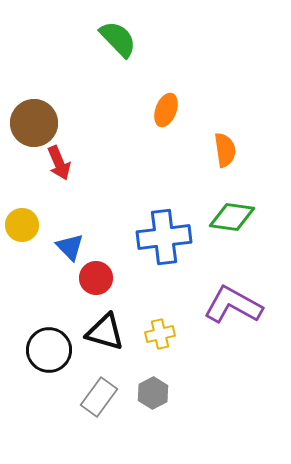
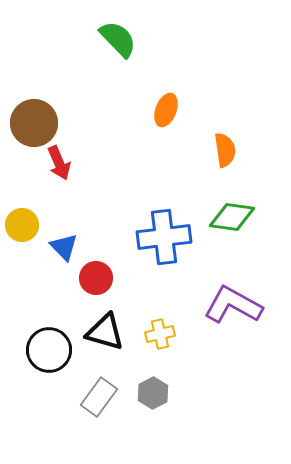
blue triangle: moved 6 px left
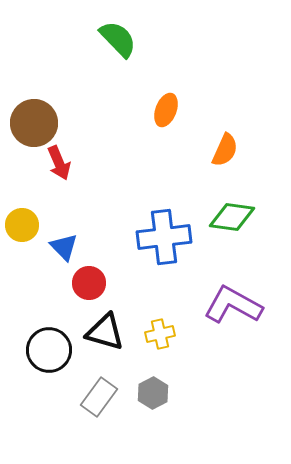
orange semicircle: rotated 32 degrees clockwise
red circle: moved 7 px left, 5 px down
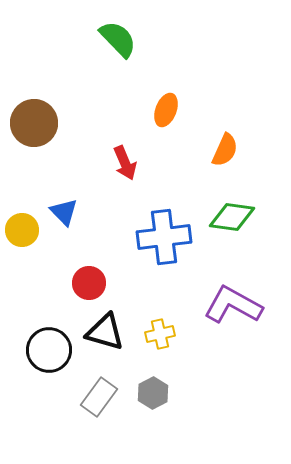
red arrow: moved 66 px right
yellow circle: moved 5 px down
blue triangle: moved 35 px up
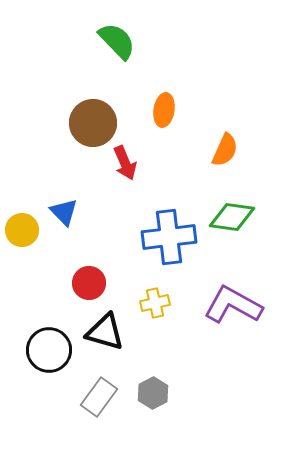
green semicircle: moved 1 px left, 2 px down
orange ellipse: moved 2 px left; rotated 12 degrees counterclockwise
brown circle: moved 59 px right
blue cross: moved 5 px right
yellow cross: moved 5 px left, 31 px up
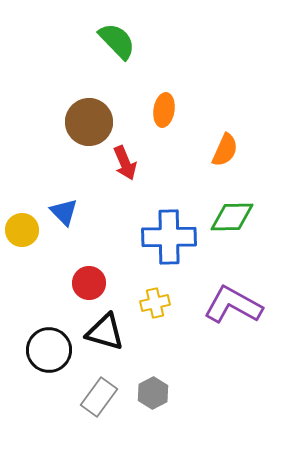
brown circle: moved 4 px left, 1 px up
green diamond: rotated 9 degrees counterclockwise
blue cross: rotated 6 degrees clockwise
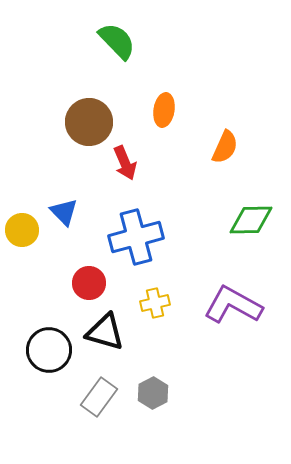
orange semicircle: moved 3 px up
green diamond: moved 19 px right, 3 px down
blue cross: moved 33 px left; rotated 14 degrees counterclockwise
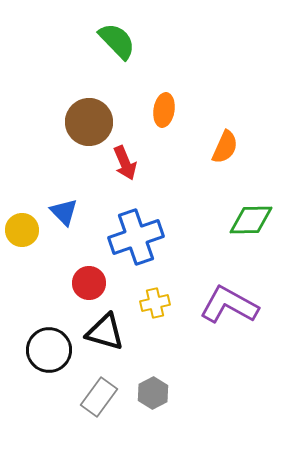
blue cross: rotated 4 degrees counterclockwise
purple L-shape: moved 4 px left
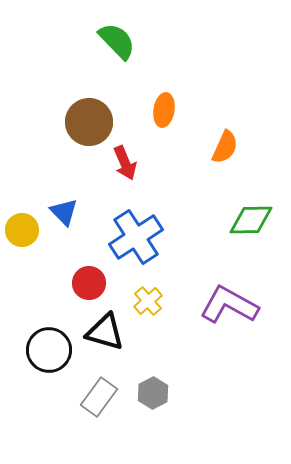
blue cross: rotated 14 degrees counterclockwise
yellow cross: moved 7 px left, 2 px up; rotated 28 degrees counterclockwise
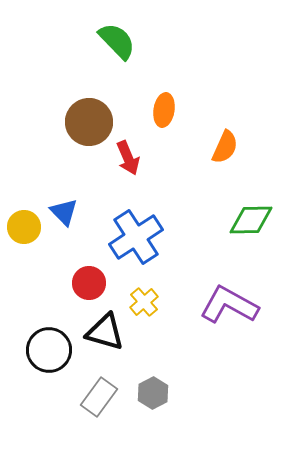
red arrow: moved 3 px right, 5 px up
yellow circle: moved 2 px right, 3 px up
yellow cross: moved 4 px left, 1 px down
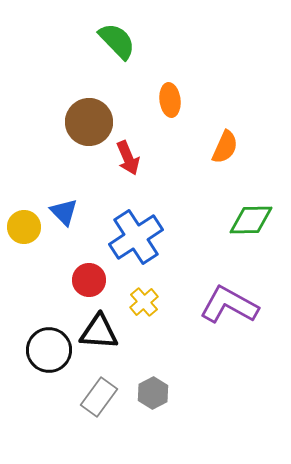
orange ellipse: moved 6 px right, 10 px up; rotated 16 degrees counterclockwise
red circle: moved 3 px up
black triangle: moved 6 px left; rotated 12 degrees counterclockwise
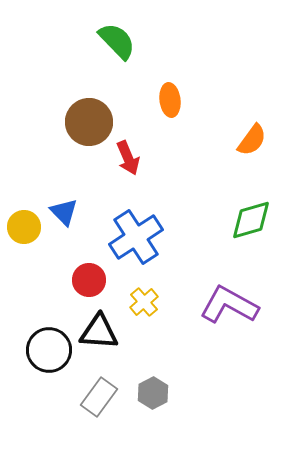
orange semicircle: moved 27 px right, 7 px up; rotated 12 degrees clockwise
green diamond: rotated 15 degrees counterclockwise
